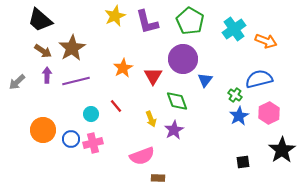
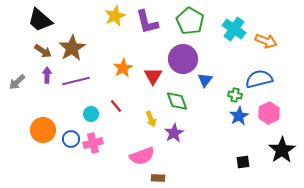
cyan cross: rotated 20 degrees counterclockwise
green cross: rotated 24 degrees counterclockwise
purple star: moved 3 px down
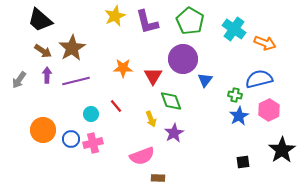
orange arrow: moved 1 px left, 2 px down
orange star: rotated 30 degrees clockwise
gray arrow: moved 2 px right, 2 px up; rotated 12 degrees counterclockwise
green diamond: moved 6 px left
pink hexagon: moved 3 px up
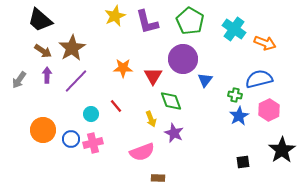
purple line: rotated 32 degrees counterclockwise
purple star: rotated 18 degrees counterclockwise
pink semicircle: moved 4 px up
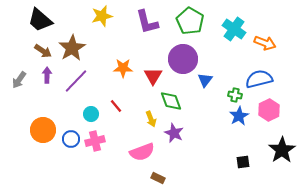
yellow star: moved 13 px left; rotated 10 degrees clockwise
pink cross: moved 2 px right, 2 px up
brown rectangle: rotated 24 degrees clockwise
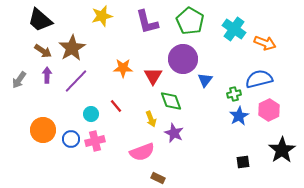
green cross: moved 1 px left, 1 px up; rotated 24 degrees counterclockwise
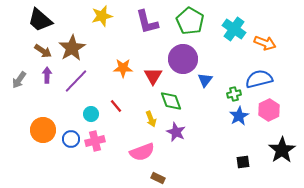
purple star: moved 2 px right, 1 px up
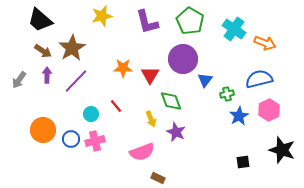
red triangle: moved 3 px left, 1 px up
green cross: moved 7 px left
black star: rotated 20 degrees counterclockwise
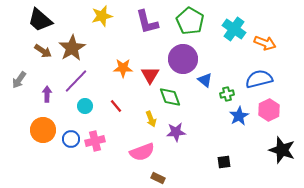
purple arrow: moved 19 px down
blue triangle: rotated 28 degrees counterclockwise
green diamond: moved 1 px left, 4 px up
cyan circle: moved 6 px left, 8 px up
purple star: rotated 30 degrees counterclockwise
black square: moved 19 px left
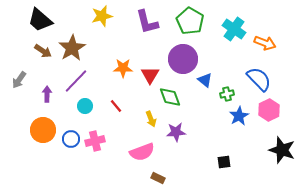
blue semicircle: rotated 60 degrees clockwise
